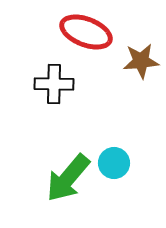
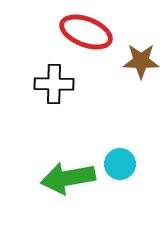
brown star: rotated 6 degrees clockwise
cyan circle: moved 6 px right, 1 px down
green arrow: rotated 40 degrees clockwise
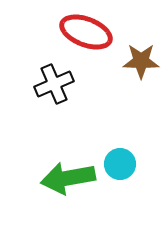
black cross: rotated 24 degrees counterclockwise
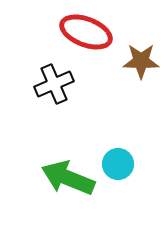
cyan circle: moved 2 px left
green arrow: rotated 32 degrees clockwise
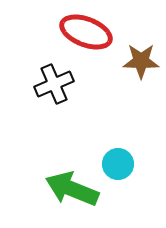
green arrow: moved 4 px right, 11 px down
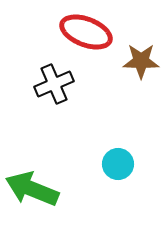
green arrow: moved 40 px left
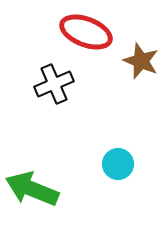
brown star: rotated 21 degrees clockwise
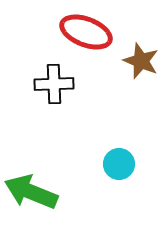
black cross: rotated 21 degrees clockwise
cyan circle: moved 1 px right
green arrow: moved 1 px left, 3 px down
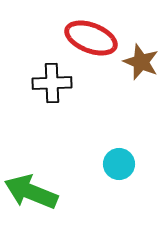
red ellipse: moved 5 px right, 6 px down
brown star: moved 1 px down
black cross: moved 2 px left, 1 px up
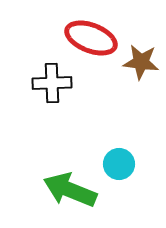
brown star: rotated 15 degrees counterclockwise
green arrow: moved 39 px right, 2 px up
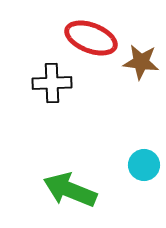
cyan circle: moved 25 px right, 1 px down
